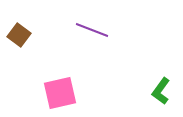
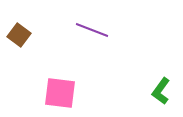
pink square: rotated 20 degrees clockwise
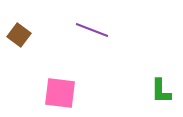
green L-shape: rotated 36 degrees counterclockwise
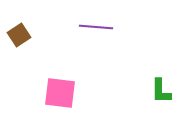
purple line: moved 4 px right, 3 px up; rotated 16 degrees counterclockwise
brown square: rotated 20 degrees clockwise
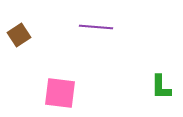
green L-shape: moved 4 px up
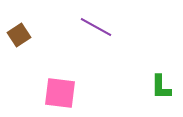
purple line: rotated 24 degrees clockwise
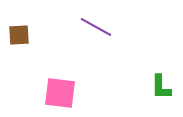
brown square: rotated 30 degrees clockwise
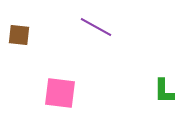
brown square: rotated 10 degrees clockwise
green L-shape: moved 3 px right, 4 px down
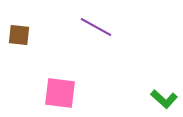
green L-shape: moved 8 px down; rotated 48 degrees counterclockwise
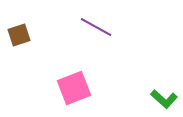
brown square: rotated 25 degrees counterclockwise
pink square: moved 14 px right, 5 px up; rotated 28 degrees counterclockwise
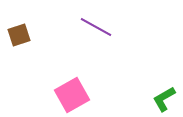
pink square: moved 2 px left, 7 px down; rotated 8 degrees counterclockwise
green L-shape: rotated 108 degrees clockwise
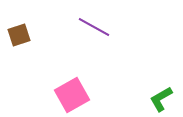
purple line: moved 2 px left
green L-shape: moved 3 px left
